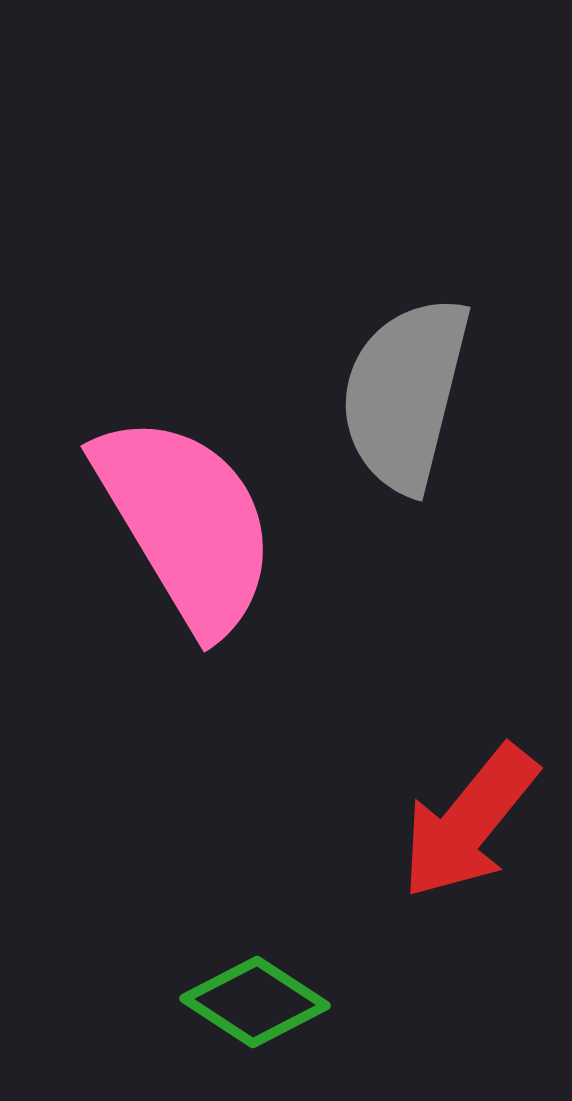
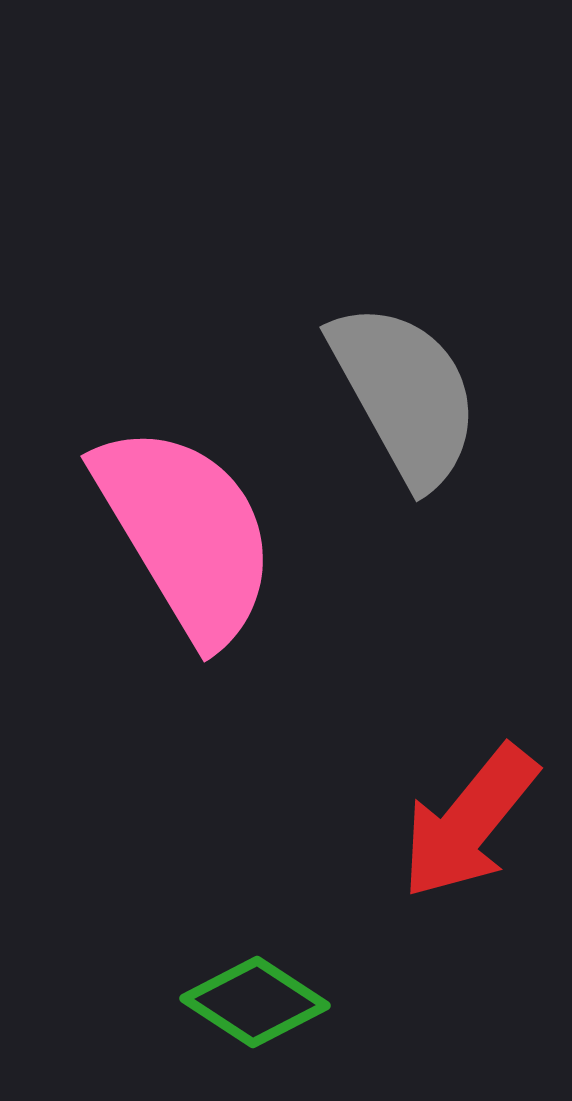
gray semicircle: rotated 137 degrees clockwise
pink semicircle: moved 10 px down
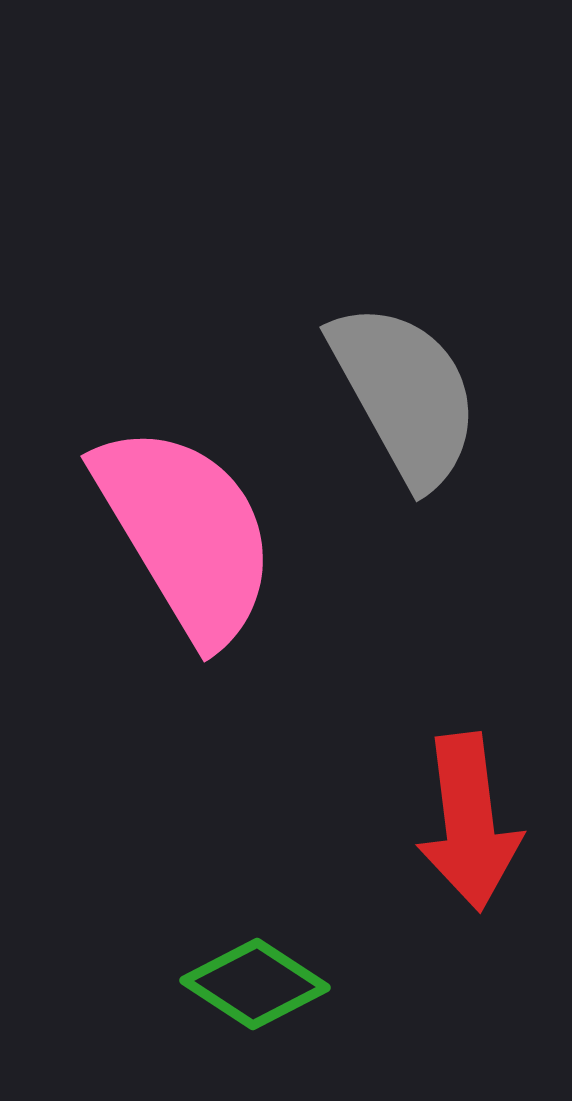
red arrow: rotated 46 degrees counterclockwise
green diamond: moved 18 px up
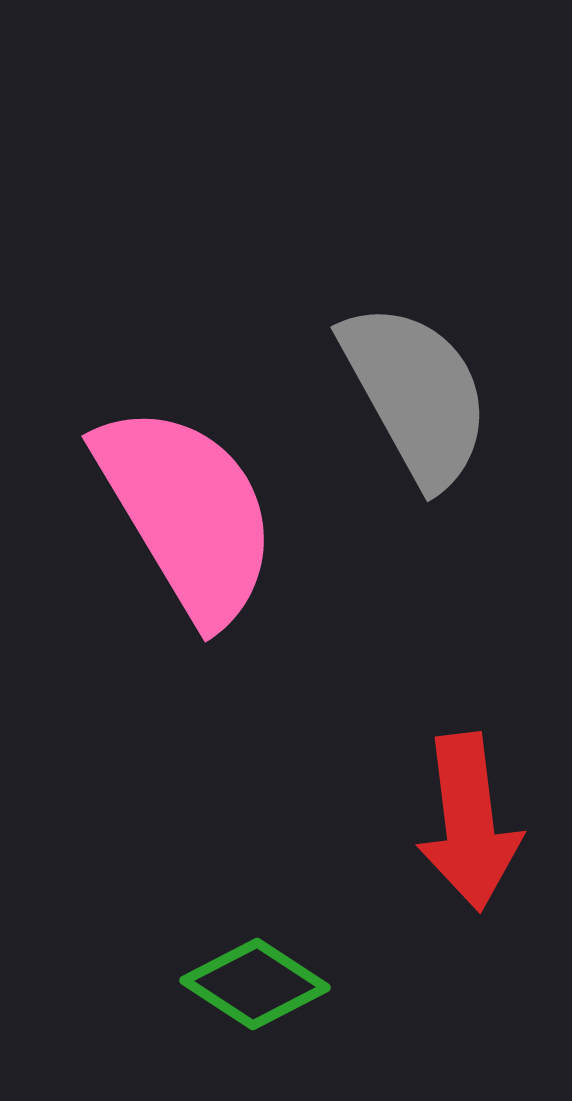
gray semicircle: moved 11 px right
pink semicircle: moved 1 px right, 20 px up
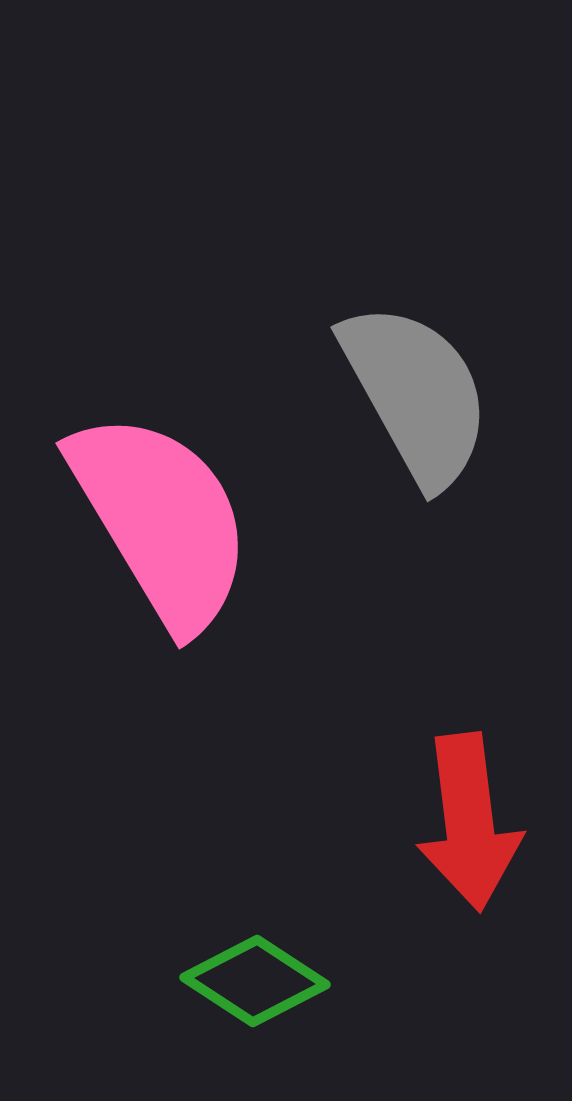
pink semicircle: moved 26 px left, 7 px down
green diamond: moved 3 px up
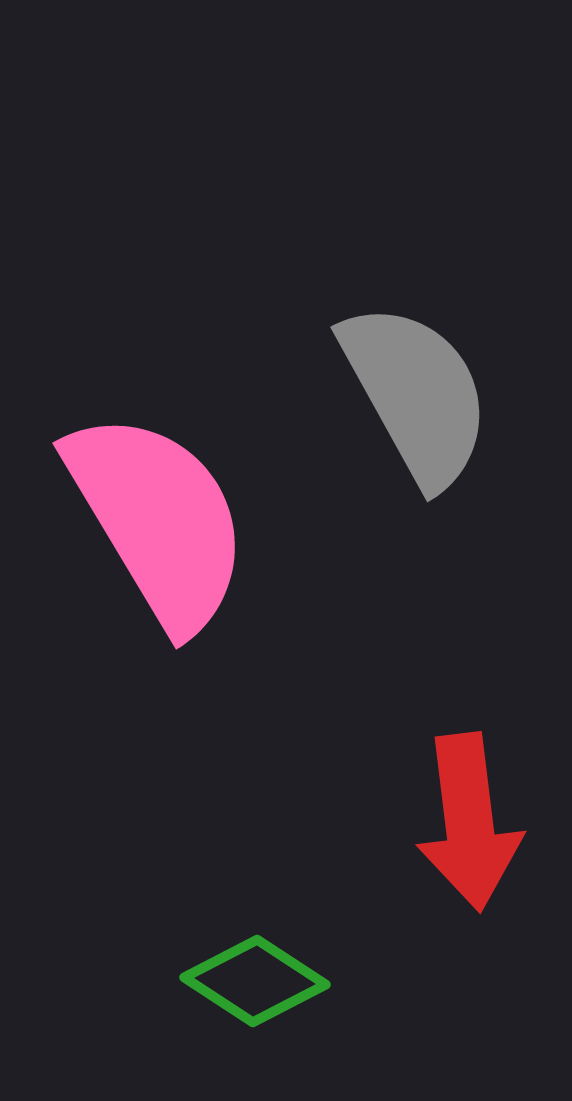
pink semicircle: moved 3 px left
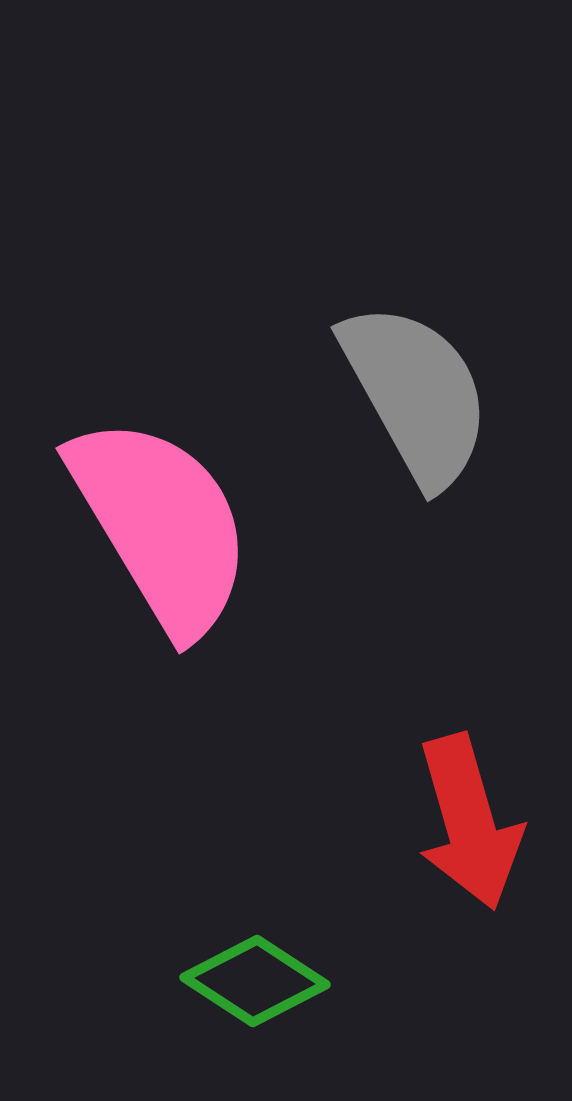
pink semicircle: moved 3 px right, 5 px down
red arrow: rotated 9 degrees counterclockwise
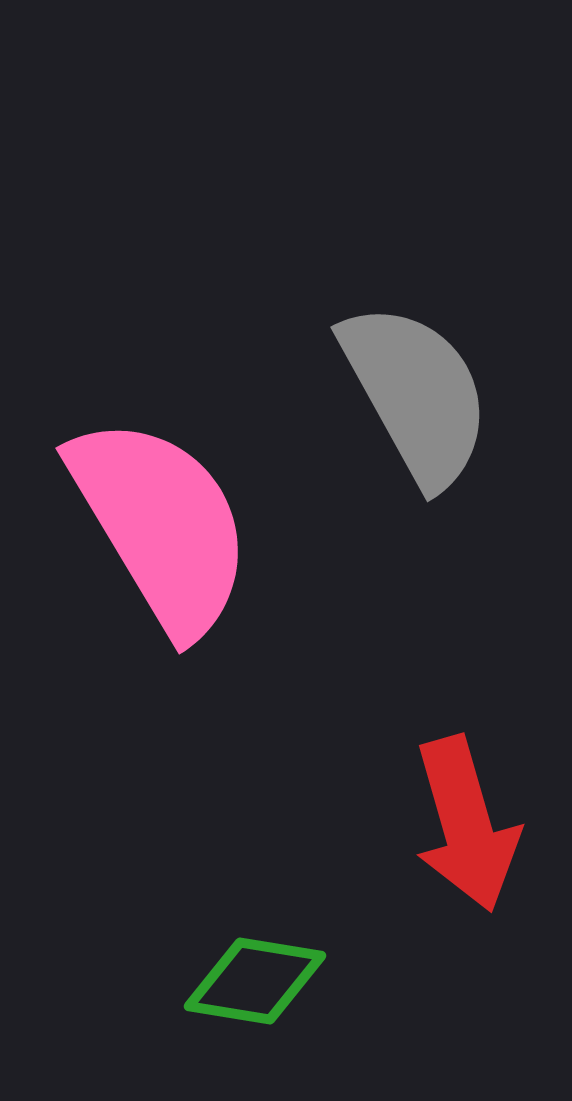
red arrow: moved 3 px left, 2 px down
green diamond: rotated 24 degrees counterclockwise
